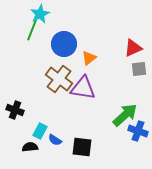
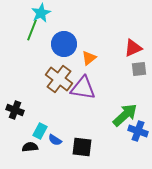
cyan star: moved 1 px right, 1 px up
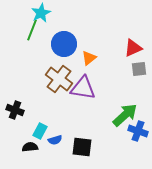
blue semicircle: rotated 48 degrees counterclockwise
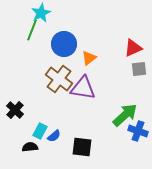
black cross: rotated 24 degrees clockwise
blue semicircle: moved 1 px left, 4 px up; rotated 24 degrees counterclockwise
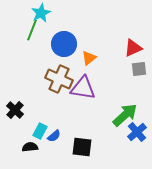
brown cross: rotated 12 degrees counterclockwise
blue cross: moved 1 px left, 1 px down; rotated 30 degrees clockwise
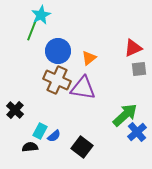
cyan star: moved 2 px down
blue circle: moved 6 px left, 7 px down
brown cross: moved 2 px left, 1 px down
black square: rotated 30 degrees clockwise
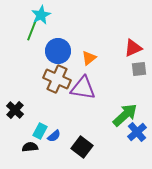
brown cross: moved 1 px up
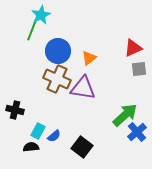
black cross: rotated 30 degrees counterclockwise
cyan rectangle: moved 2 px left
black semicircle: moved 1 px right
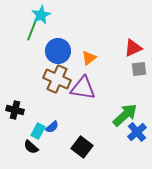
blue semicircle: moved 2 px left, 9 px up
black semicircle: rotated 133 degrees counterclockwise
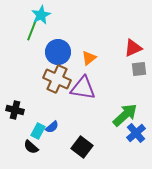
blue circle: moved 1 px down
blue cross: moved 1 px left, 1 px down
